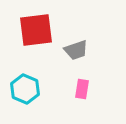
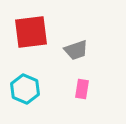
red square: moved 5 px left, 2 px down
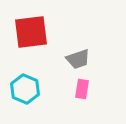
gray trapezoid: moved 2 px right, 9 px down
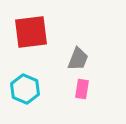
gray trapezoid: rotated 50 degrees counterclockwise
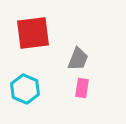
red square: moved 2 px right, 1 px down
pink rectangle: moved 1 px up
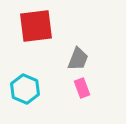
red square: moved 3 px right, 7 px up
pink rectangle: rotated 30 degrees counterclockwise
